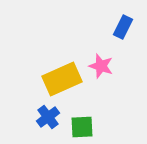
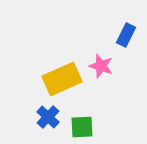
blue rectangle: moved 3 px right, 8 px down
blue cross: rotated 10 degrees counterclockwise
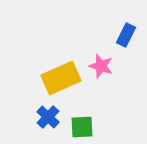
yellow rectangle: moved 1 px left, 1 px up
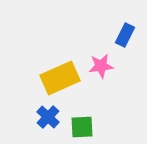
blue rectangle: moved 1 px left
pink star: rotated 25 degrees counterclockwise
yellow rectangle: moved 1 px left
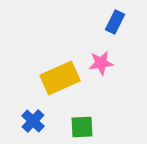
blue rectangle: moved 10 px left, 13 px up
pink star: moved 3 px up
blue cross: moved 15 px left, 4 px down
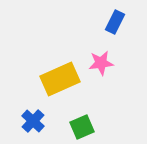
yellow rectangle: moved 1 px down
green square: rotated 20 degrees counterclockwise
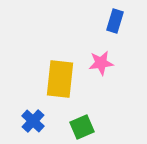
blue rectangle: moved 1 px up; rotated 10 degrees counterclockwise
yellow rectangle: rotated 60 degrees counterclockwise
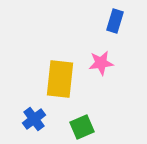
blue cross: moved 1 px right, 2 px up; rotated 10 degrees clockwise
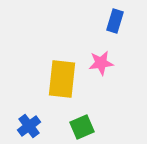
yellow rectangle: moved 2 px right
blue cross: moved 5 px left, 7 px down
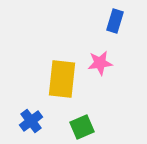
pink star: moved 1 px left
blue cross: moved 2 px right, 5 px up
